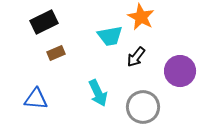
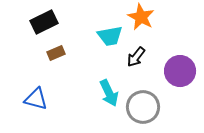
cyan arrow: moved 11 px right
blue triangle: rotated 10 degrees clockwise
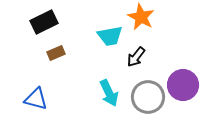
purple circle: moved 3 px right, 14 px down
gray circle: moved 5 px right, 10 px up
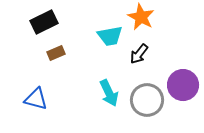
black arrow: moved 3 px right, 3 px up
gray circle: moved 1 px left, 3 px down
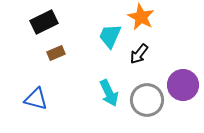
cyan trapezoid: rotated 124 degrees clockwise
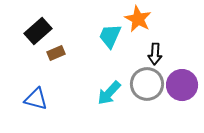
orange star: moved 3 px left, 2 px down
black rectangle: moved 6 px left, 9 px down; rotated 16 degrees counterclockwise
black arrow: moved 16 px right; rotated 35 degrees counterclockwise
purple circle: moved 1 px left
cyan arrow: rotated 68 degrees clockwise
gray circle: moved 16 px up
